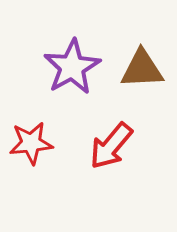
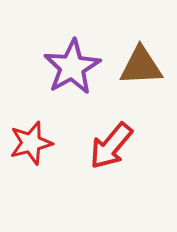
brown triangle: moved 1 px left, 3 px up
red star: rotated 9 degrees counterclockwise
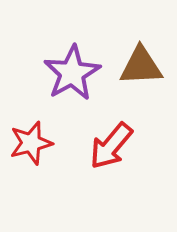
purple star: moved 6 px down
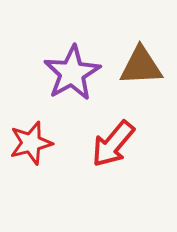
red arrow: moved 2 px right, 2 px up
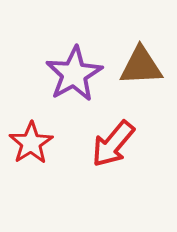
purple star: moved 2 px right, 1 px down
red star: rotated 18 degrees counterclockwise
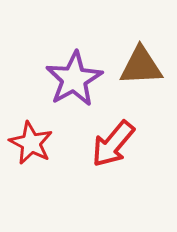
purple star: moved 5 px down
red star: rotated 12 degrees counterclockwise
